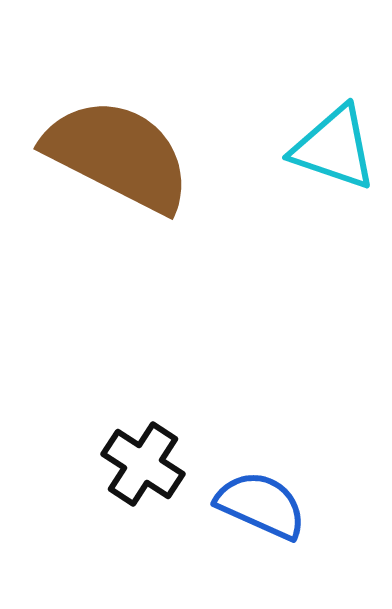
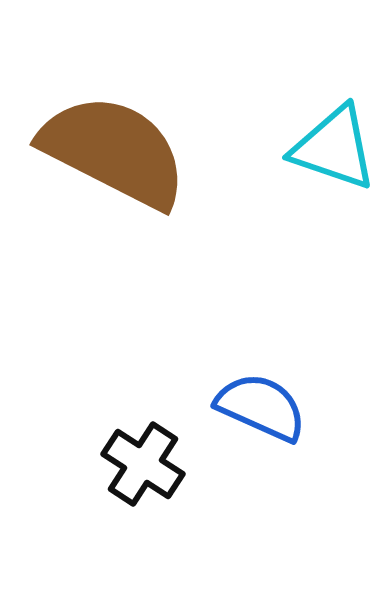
brown semicircle: moved 4 px left, 4 px up
blue semicircle: moved 98 px up
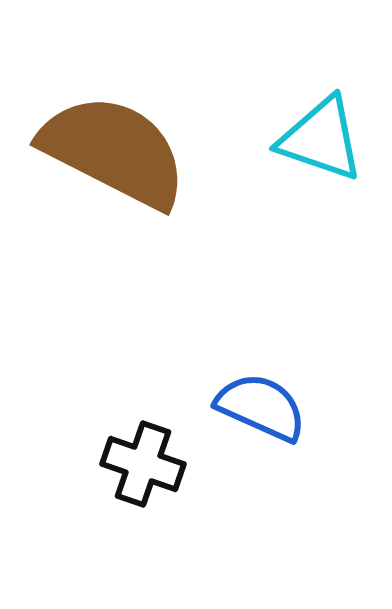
cyan triangle: moved 13 px left, 9 px up
black cross: rotated 14 degrees counterclockwise
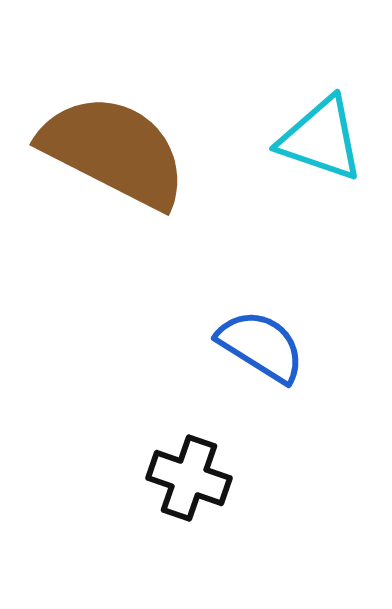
blue semicircle: moved 61 px up; rotated 8 degrees clockwise
black cross: moved 46 px right, 14 px down
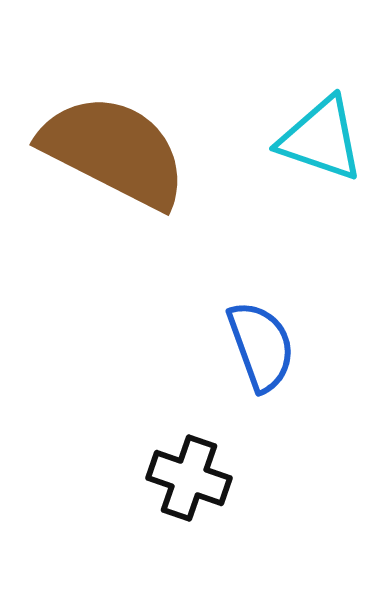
blue semicircle: rotated 38 degrees clockwise
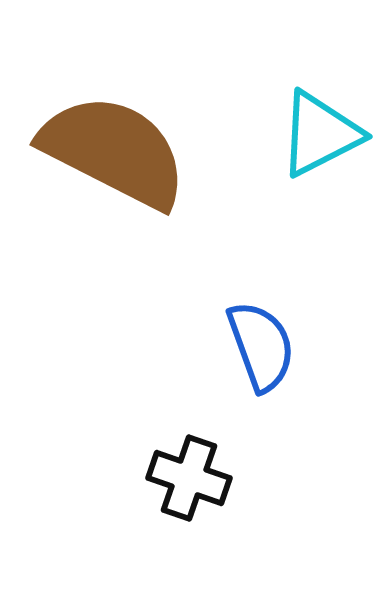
cyan triangle: moved 1 px left, 5 px up; rotated 46 degrees counterclockwise
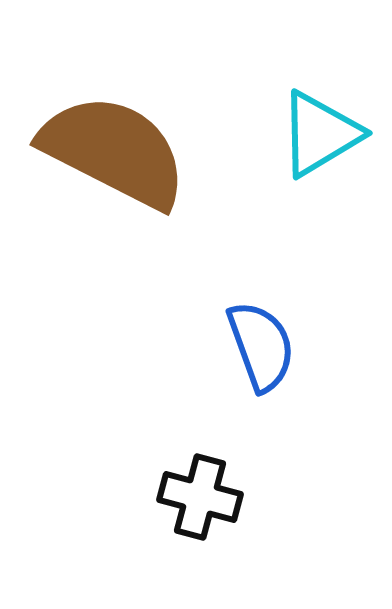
cyan triangle: rotated 4 degrees counterclockwise
black cross: moved 11 px right, 19 px down; rotated 4 degrees counterclockwise
